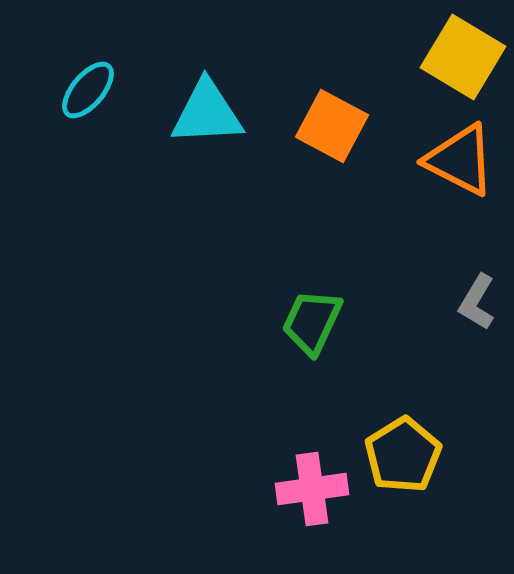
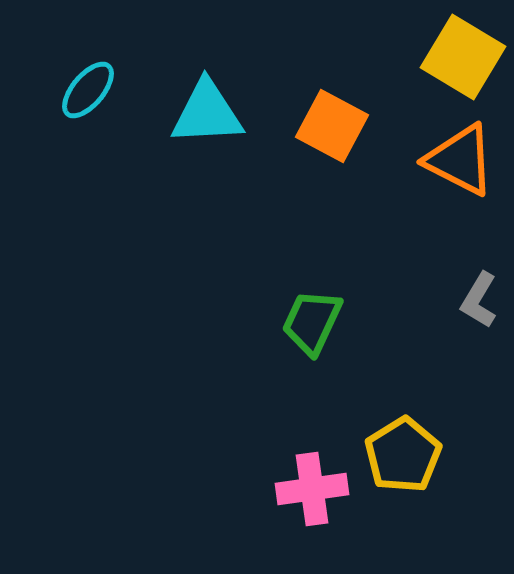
gray L-shape: moved 2 px right, 2 px up
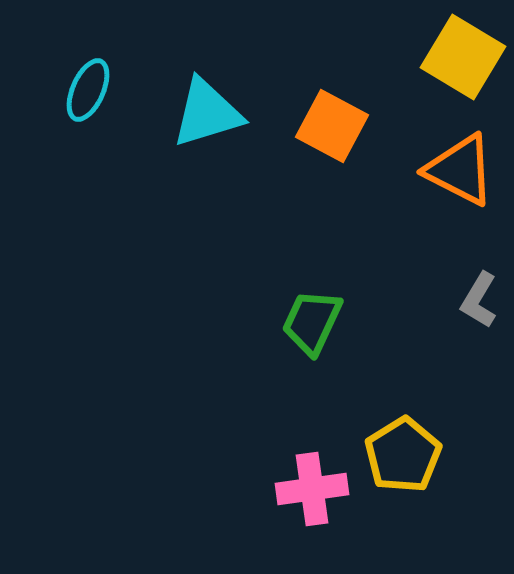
cyan ellipse: rotated 16 degrees counterclockwise
cyan triangle: rotated 14 degrees counterclockwise
orange triangle: moved 10 px down
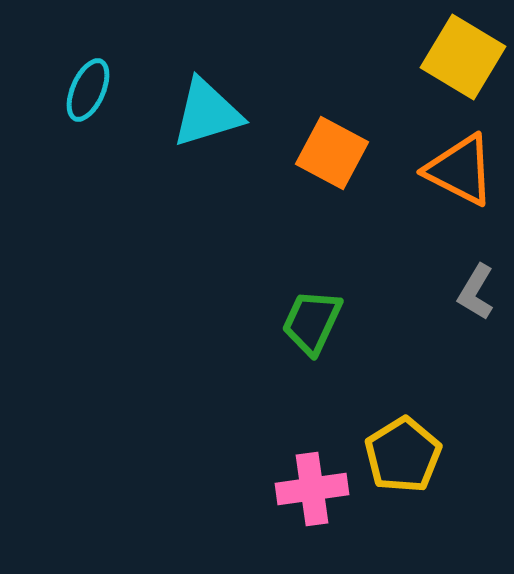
orange square: moved 27 px down
gray L-shape: moved 3 px left, 8 px up
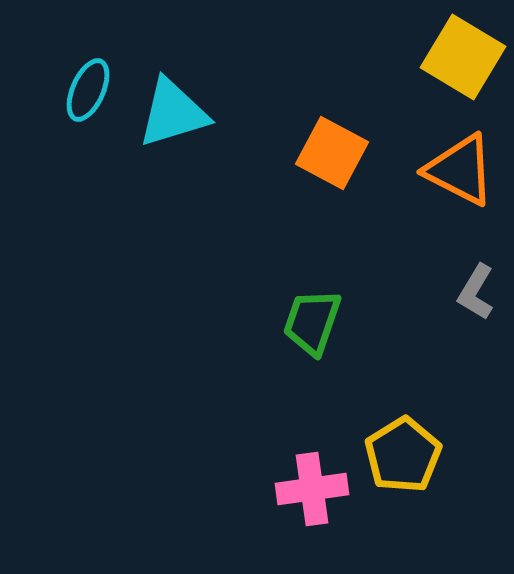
cyan triangle: moved 34 px left
green trapezoid: rotated 6 degrees counterclockwise
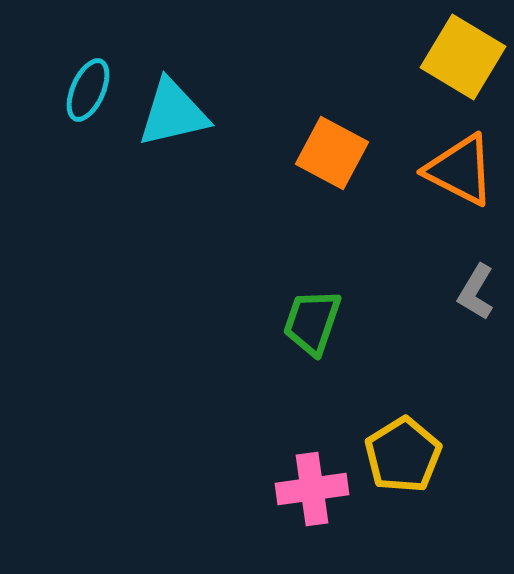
cyan triangle: rotated 4 degrees clockwise
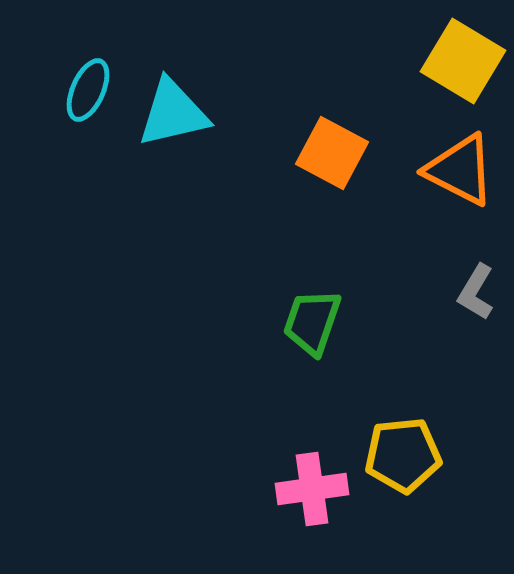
yellow square: moved 4 px down
yellow pentagon: rotated 26 degrees clockwise
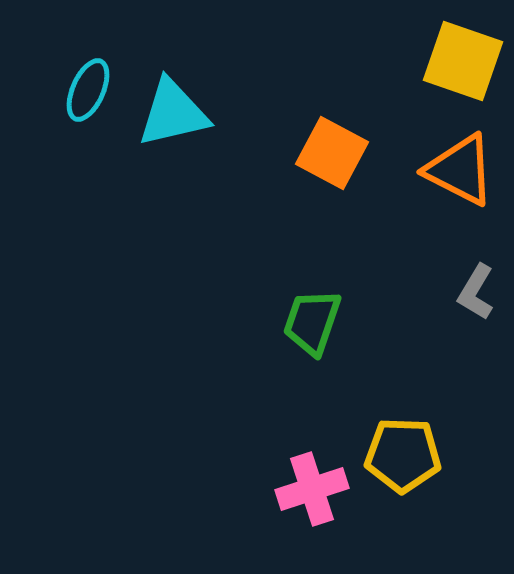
yellow square: rotated 12 degrees counterclockwise
yellow pentagon: rotated 8 degrees clockwise
pink cross: rotated 10 degrees counterclockwise
